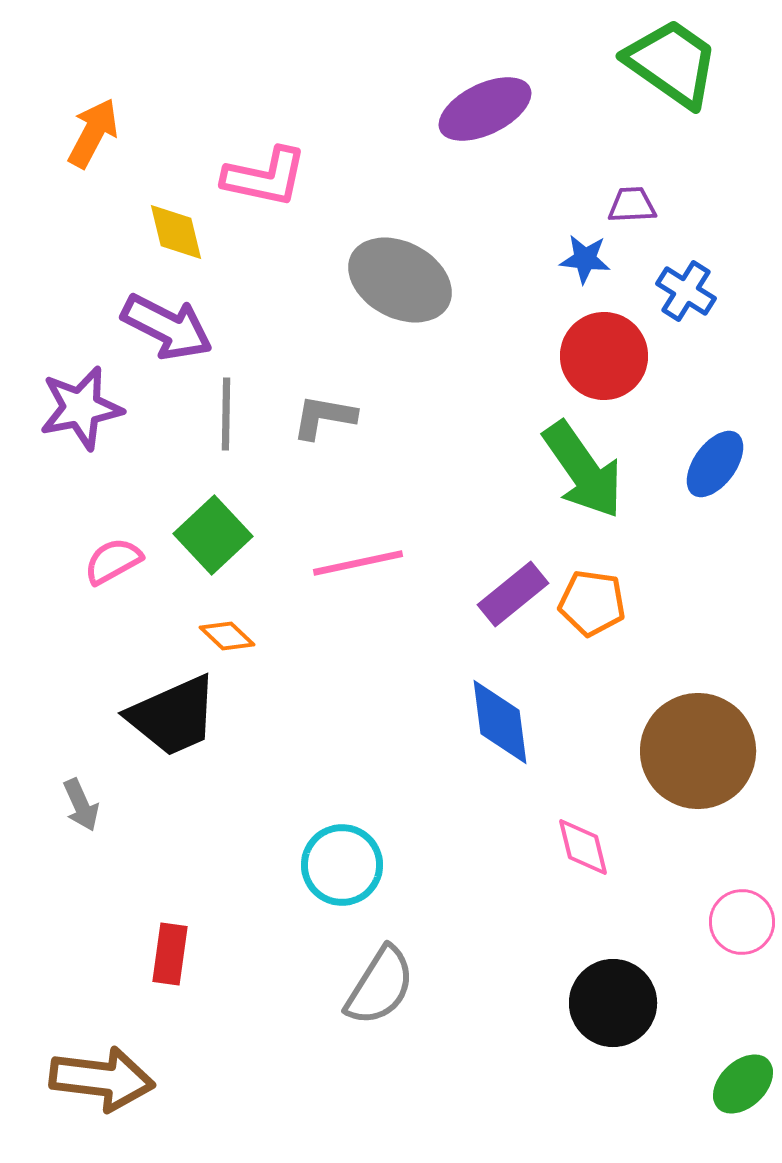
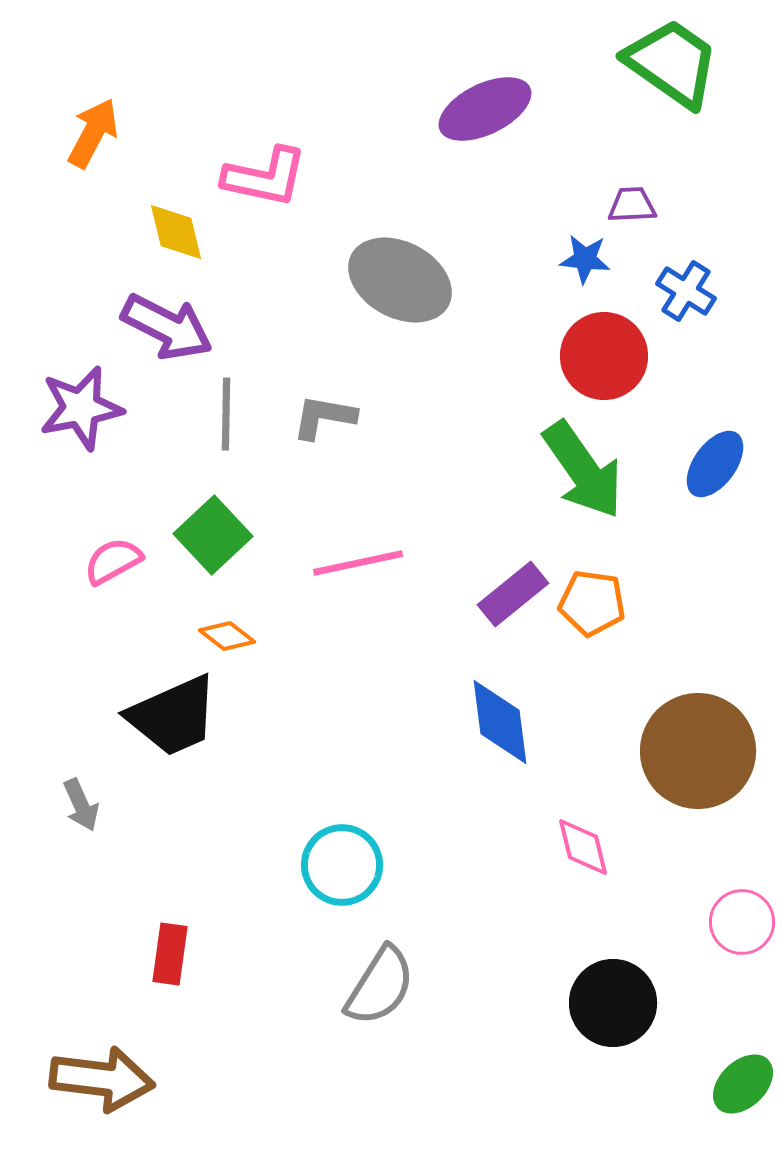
orange diamond: rotated 6 degrees counterclockwise
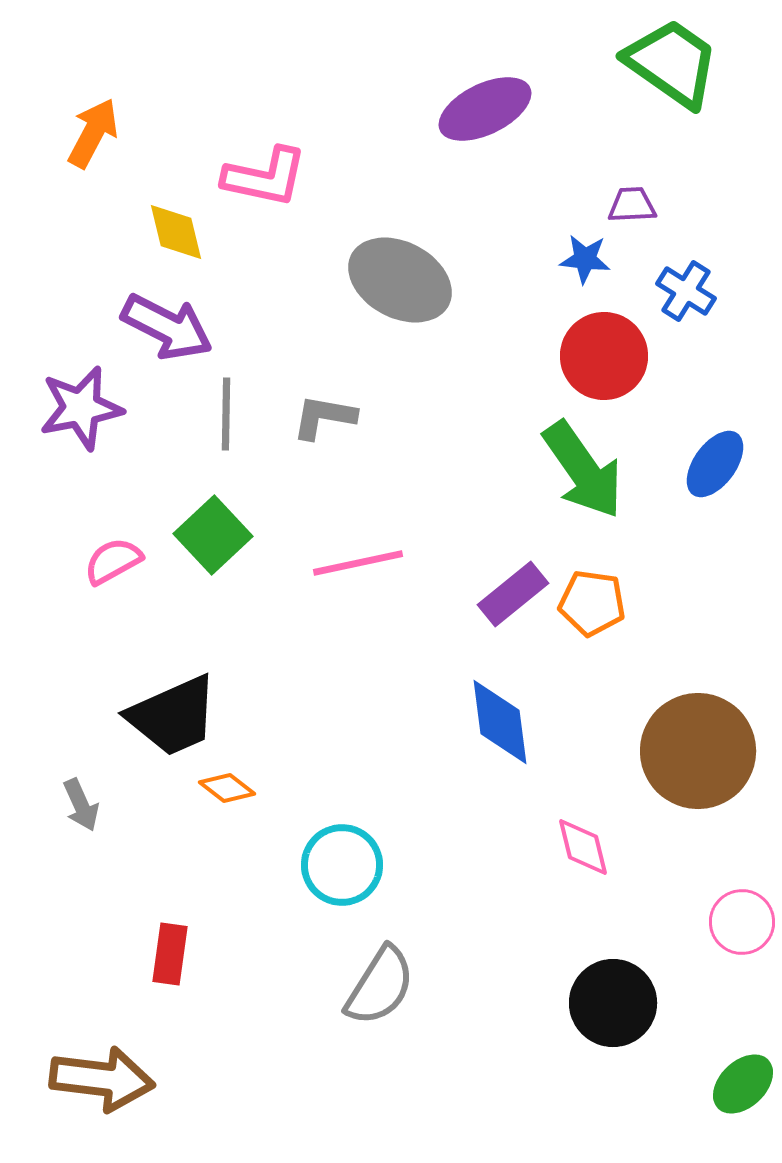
orange diamond: moved 152 px down
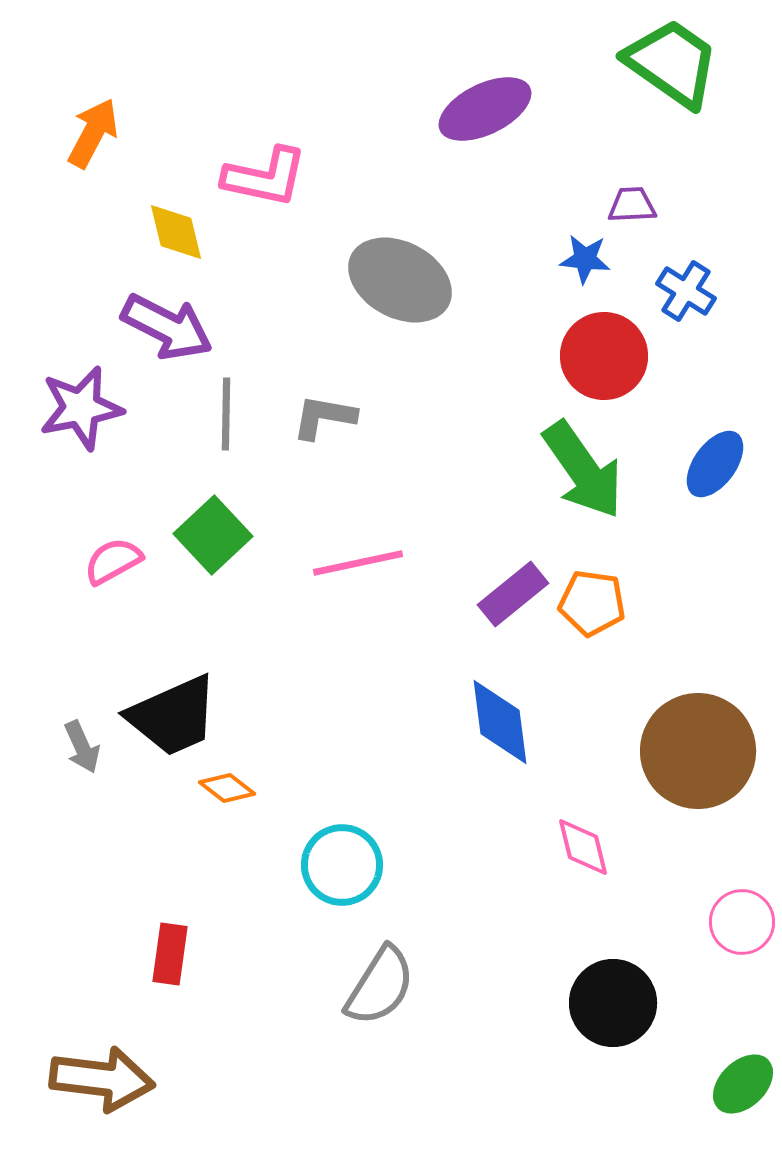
gray arrow: moved 1 px right, 58 px up
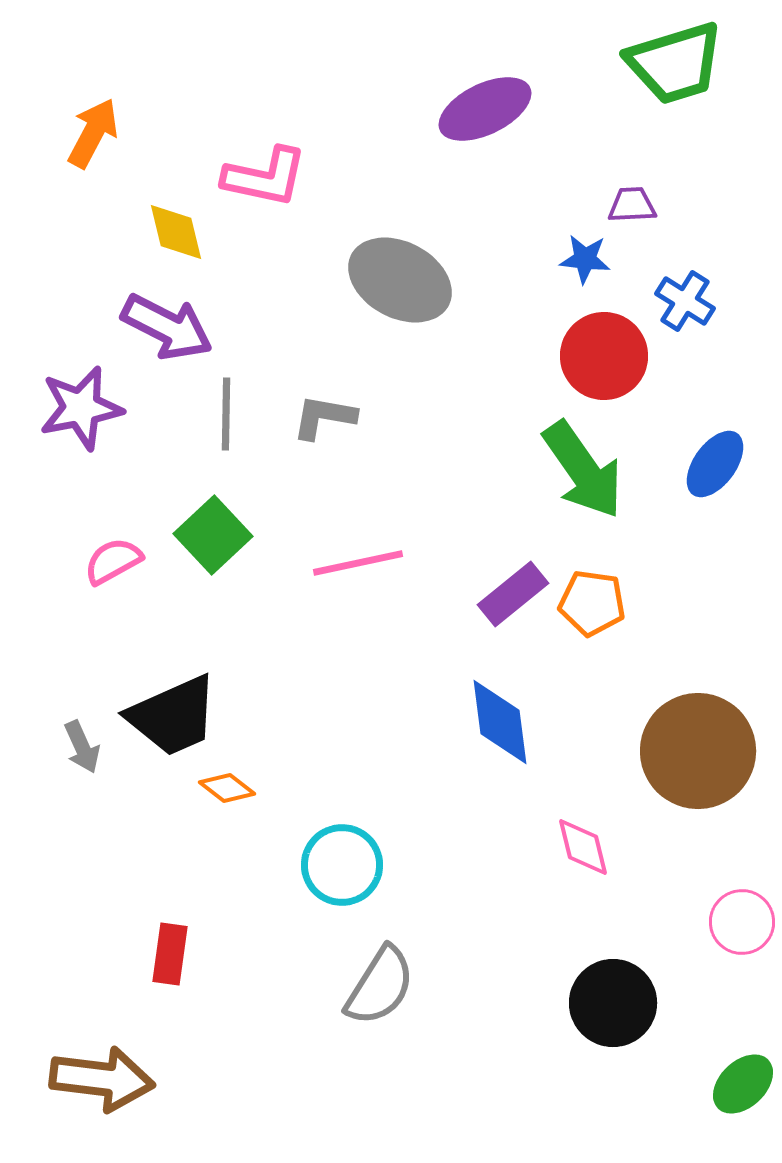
green trapezoid: moved 3 px right; rotated 128 degrees clockwise
blue cross: moved 1 px left, 10 px down
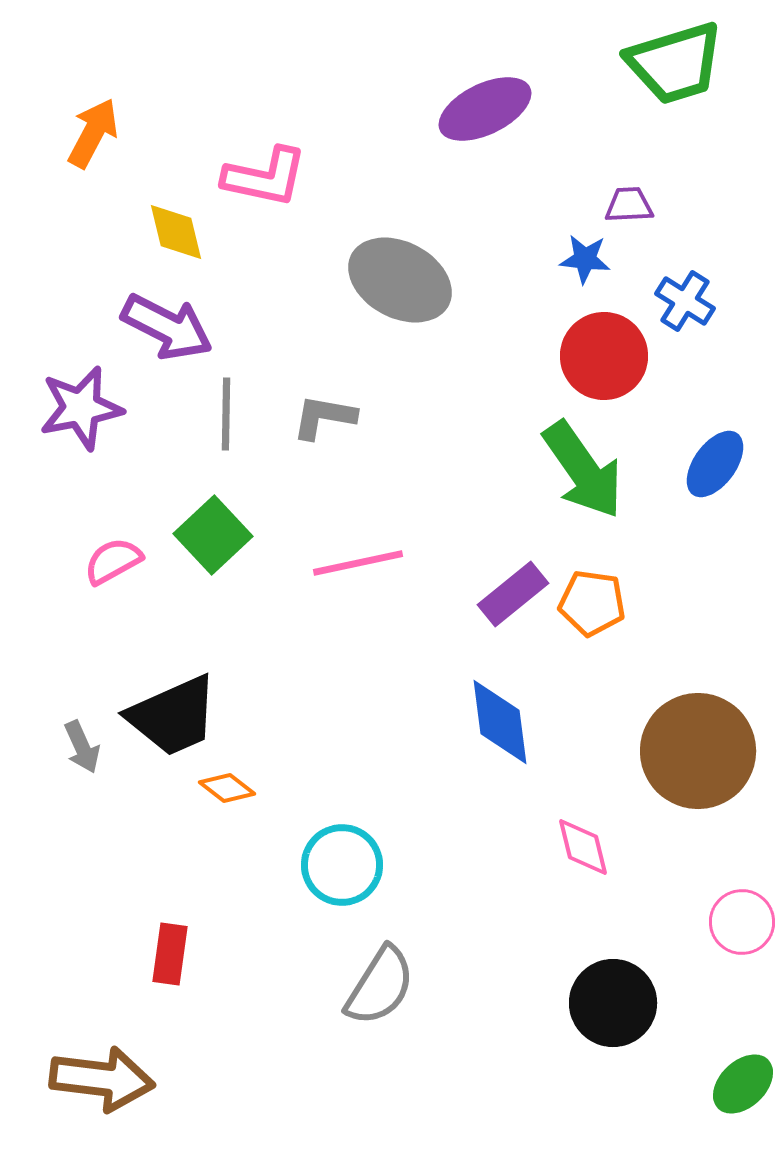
purple trapezoid: moved 3 px left
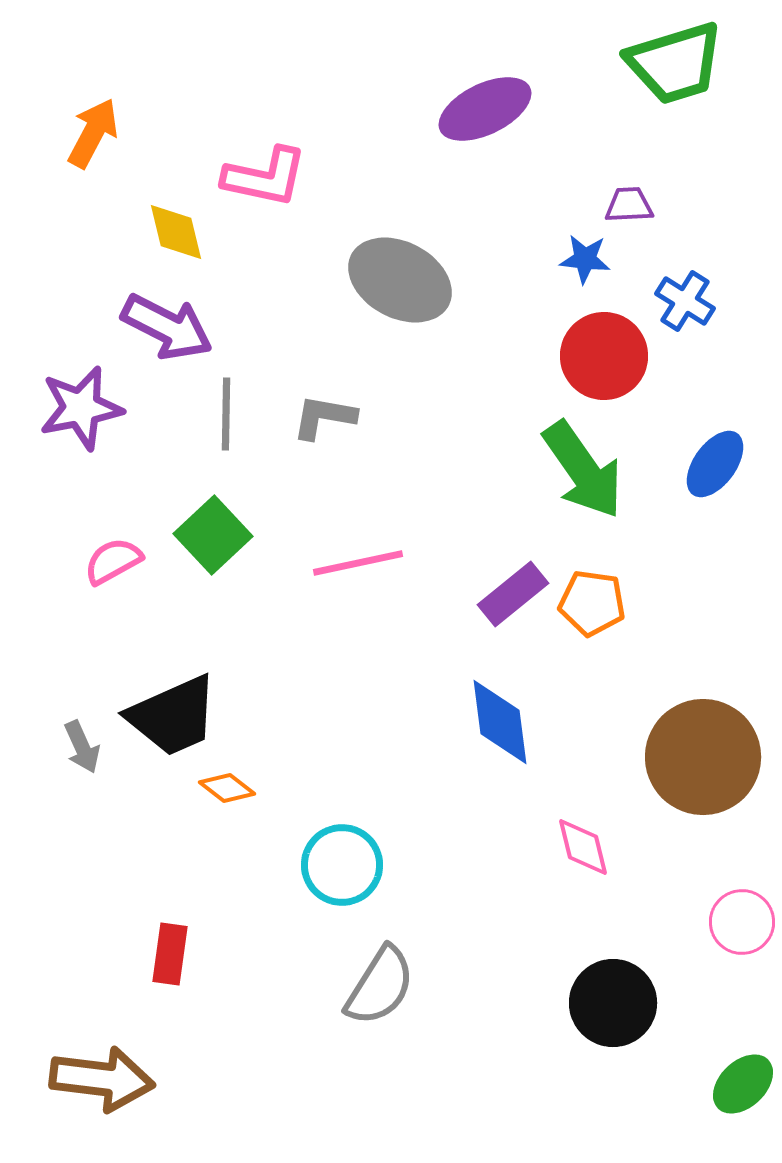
brown circle: moved 5 px right, 6 px down
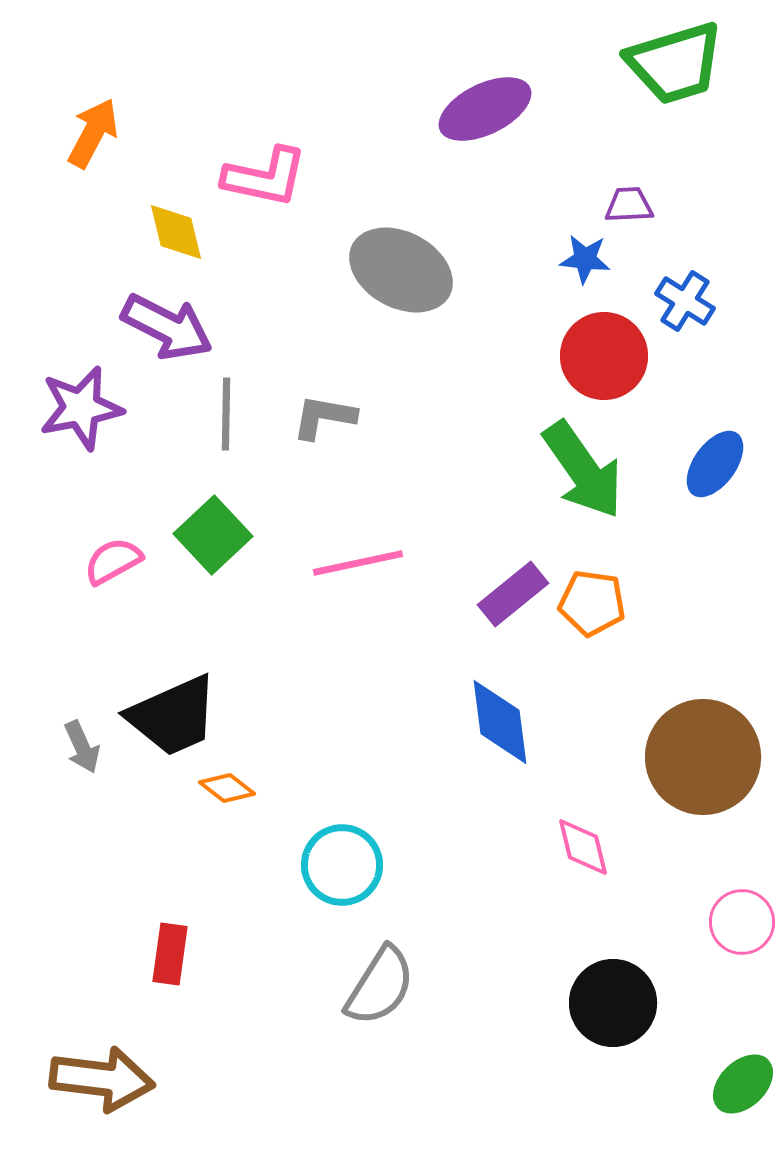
gray ellipse: moved 1 px right, 10 px up
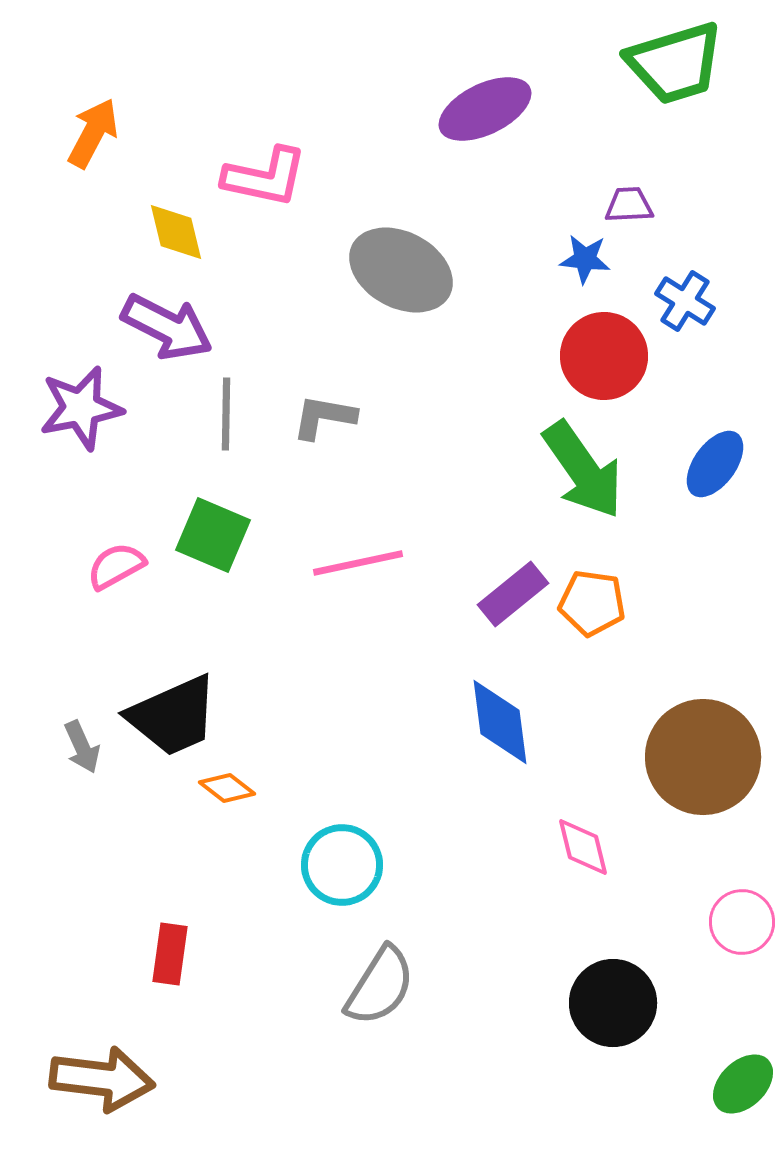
green square: rotated 24 degrees counterclockwise
pink semicircle: moved 3 px right, 5 px down
